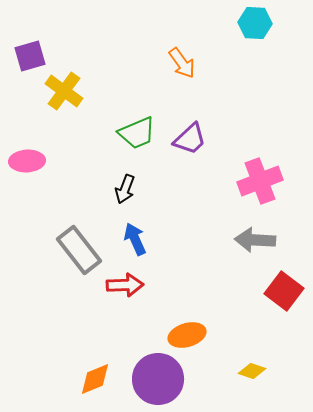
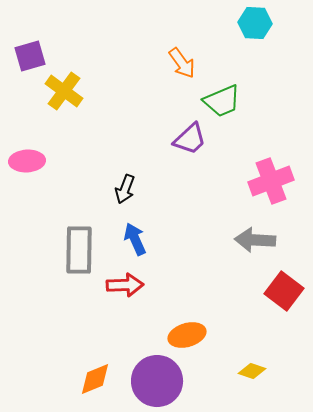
green trapezoid: moved 85 px right, 32 px up
pink cross: moved 11 px right
gray rectangle: rotated 39 degrees clockwise
purple circle: moved 1 px left, 2 px down
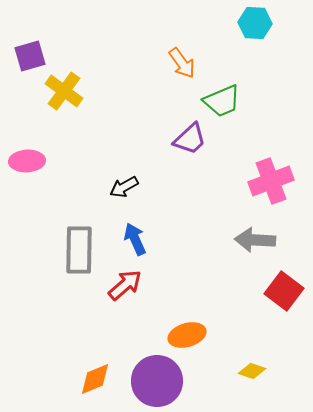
black arrow: moved 1 px left, 2 px up; rotated 40 degrees clockwise
red arrow: rotated 39 degrees counterclockwise
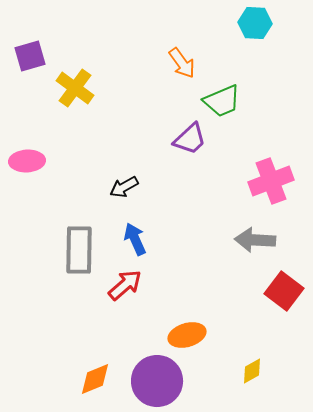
yellow cross: moved 11 px right, 3 px up
yellow diamond: rotated 48 degrees counterclockwise
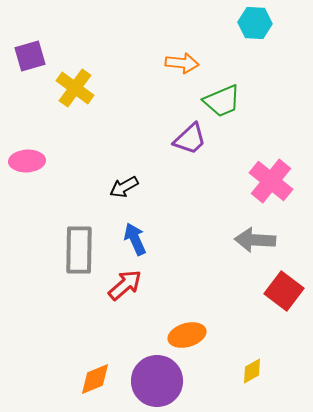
orange arrow: rotated 48 degrees counterclockwise
pink cross: rotated 30 degrees counterclockwise
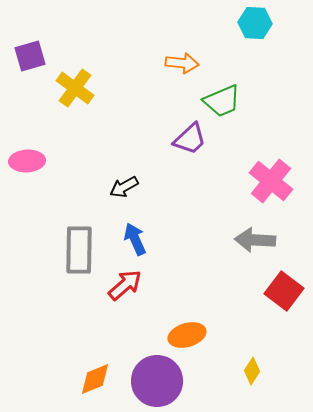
yellow diamond: rotated 28 degrees counterclockwise
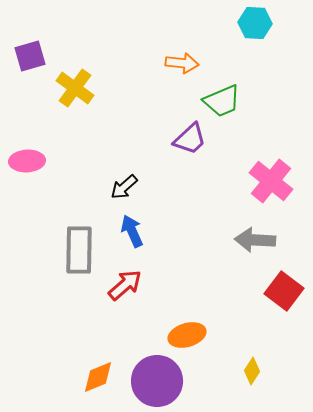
black arrow: rotated 12 degrees counterclockwise
blue arrow: moved 3 px left, 8 px up
orange diamond: moved 3 px right, 2 px up
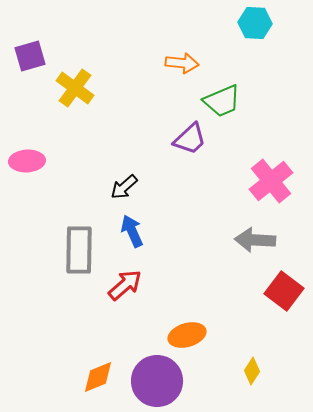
pink cross: rotated 12 degrees clockwise
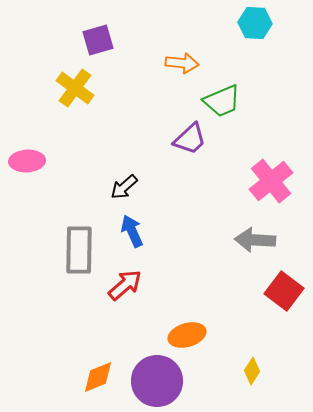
purple square: moved 68 px right, 16 px up
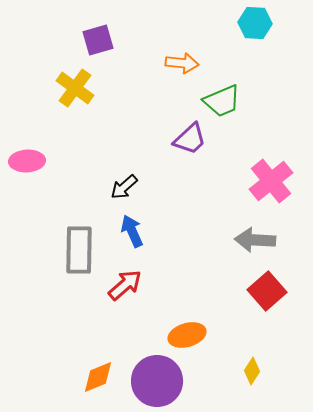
red square: moved 17 px left; rotated 12 degrees clockwise
